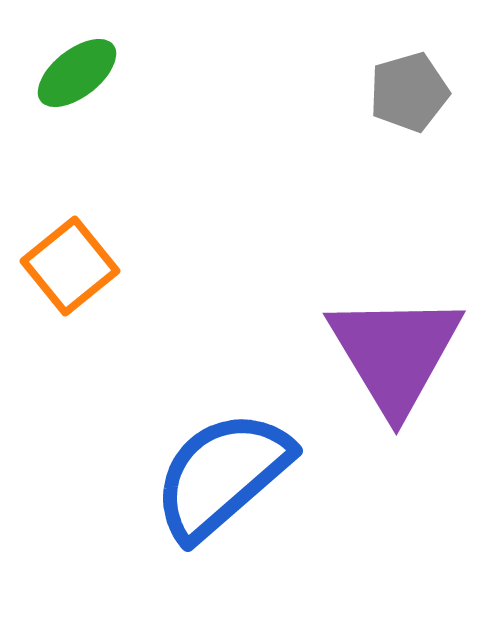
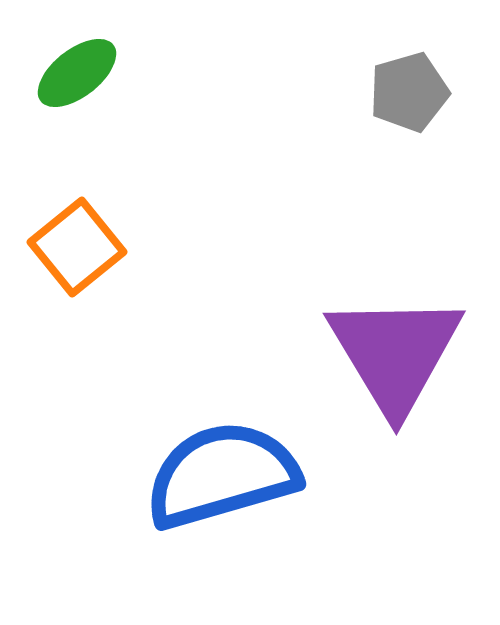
orange square: moved 7 px right, 19 px up
blue semicircle: rotated 25 degrees clockwise
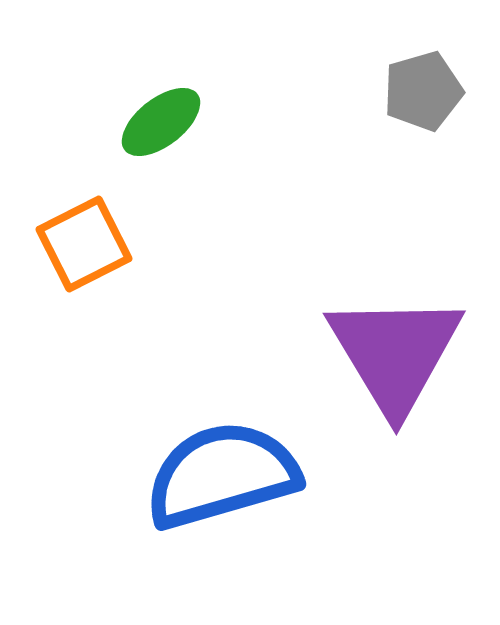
green ellipse: moved 84 px right, 49 px down
gray pentagon: moved 14 px right, 1 px up
orange square: moved 7 px right, 3 px up; rotated 12 degrees clockwise
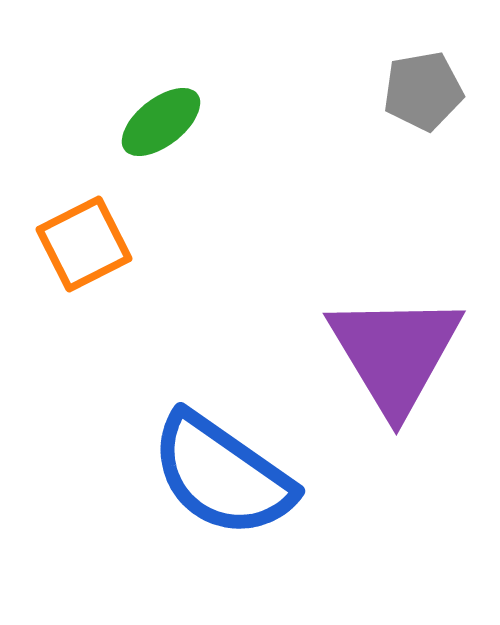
gray pentagon: rotated 6 degrees clockwise
blue semicircle: rotated 129 degrees counterclockwise
